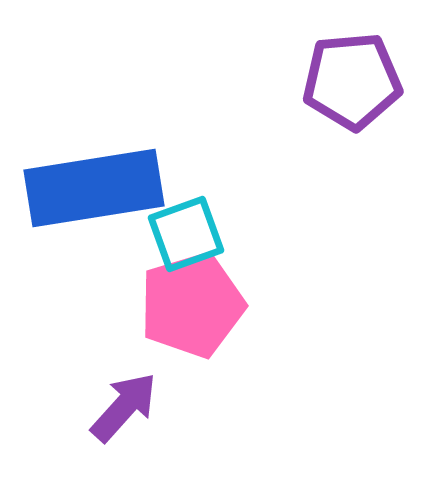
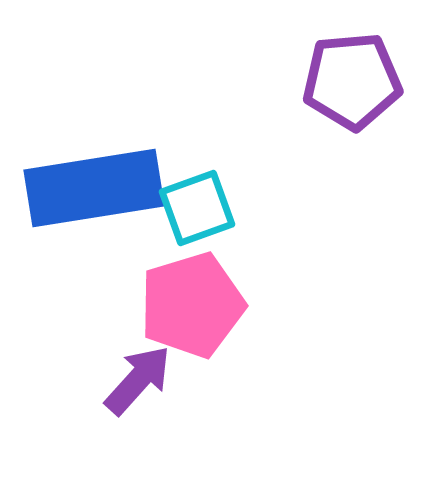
cyan square: moved 11 px right, 26 px up
purple arrow: moved 14 px right, 27 px up
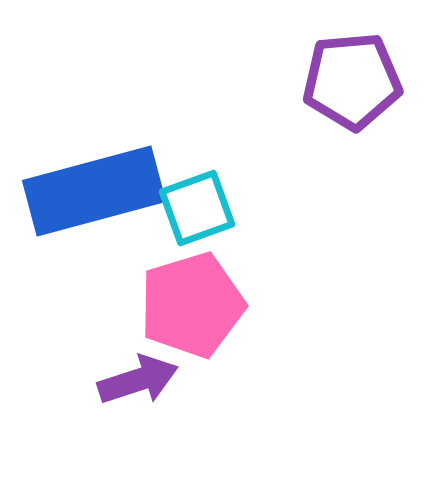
blue rectangle: moved 3 px down; rotated 6 degrees counterclockwise
purple arrow: rotated 30 degrees clockwise
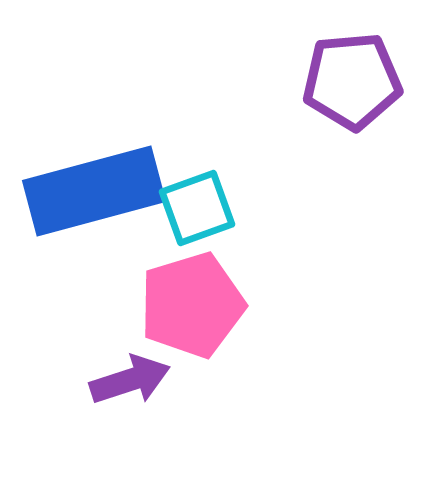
purple arrow: moved 8 px left
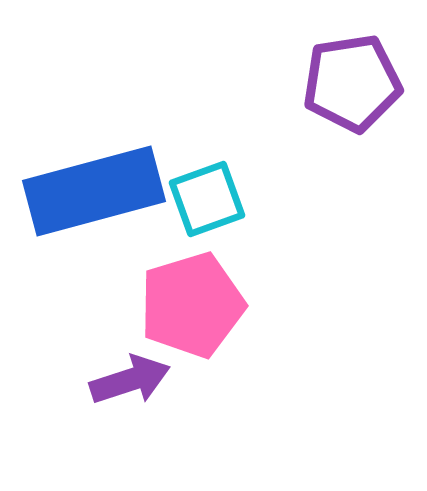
purple pentagon: moved 2 px down; rotated 4 degrees counterclockwise
cyan square: moved 10 px right, 9 px up
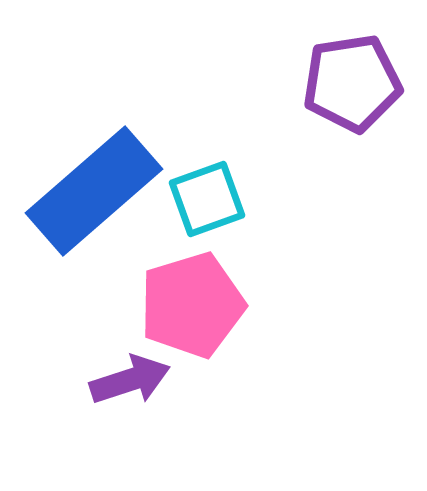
blue rectangle: rotated 26 degrees counterclockwise
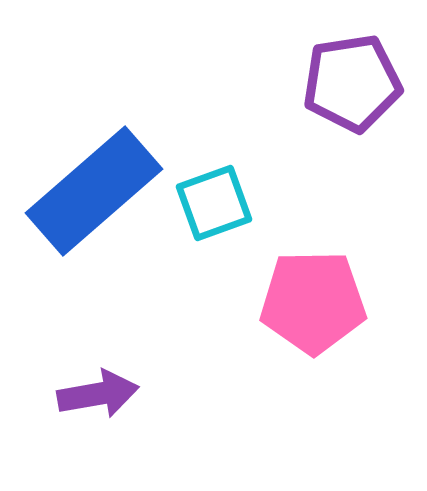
cyan square: moved 7 px right, 4 px down
pink pentagon: moved 121 px right, 3 px up; rotated 16 degrees clockwise
purple arrow: moved 32 px left, 14 px down; rotated 8 degrees clockwise
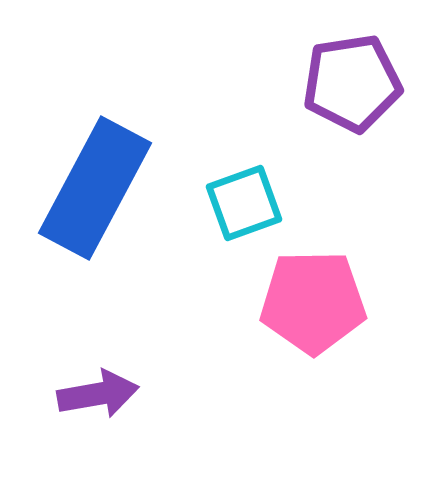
blue rectangle: moved 1 px right, 3 px up; rotated 21 degrees counterclockwise
cyan square: moved 30 px right
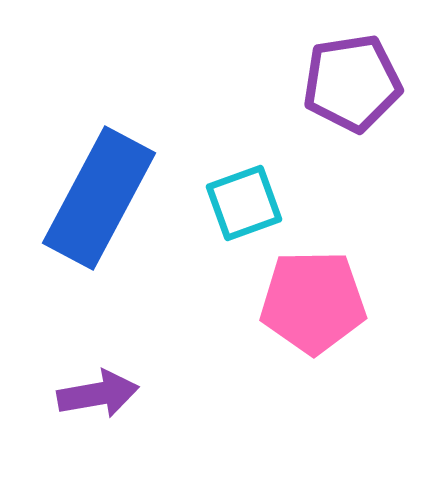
blue rectangle: moved 4 px right, 10 px down
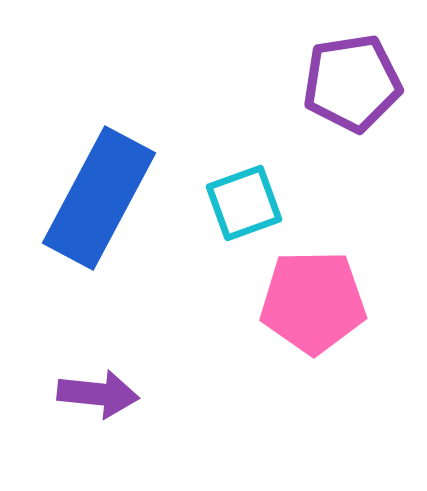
purple arrow: rotated 16 degrees clockwise
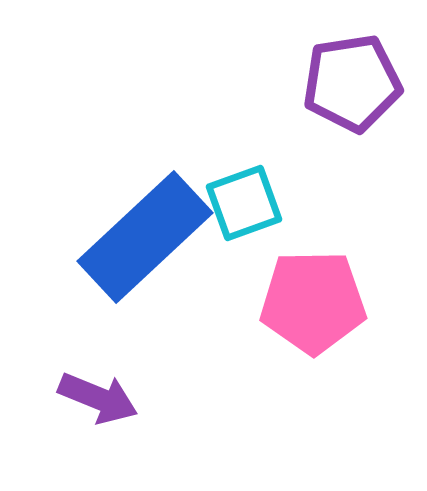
blue rectangle: moved 46 px right, 39 px down; rotated 19 degrees clockwise
purple arrow: moved 4 px down; rotated 16 degrees clockwise
